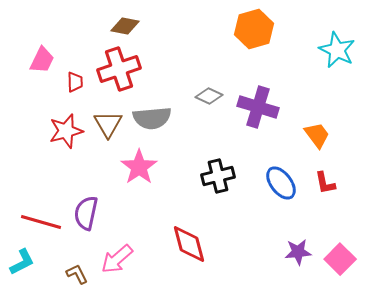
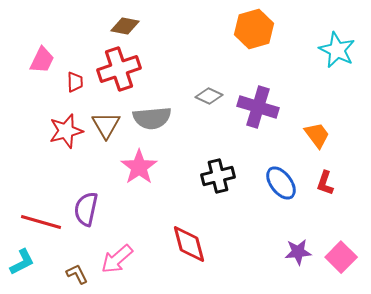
brown triangle: moved 2 px left, 1 px down
red L-shape: rotated 30 degrees clockwise
purple semicircle: moved 4 px up
pink square: moved 1 px right, 2 px up
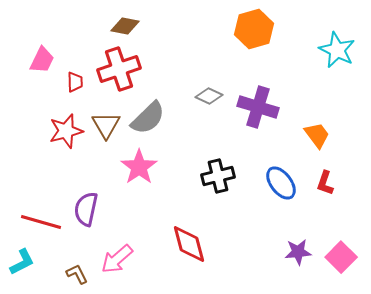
gray semicircle: moved 4 px left; rotated 39 degrees counterclockwise
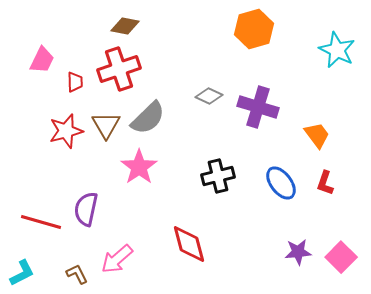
cyan L-shape: moved 11 px down
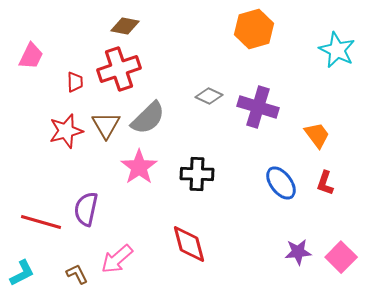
pink trapezoid: moved 11 px left, 4 px up
black cross: moved 21 px left, 2 px up; rotated 16 degrees clockwise
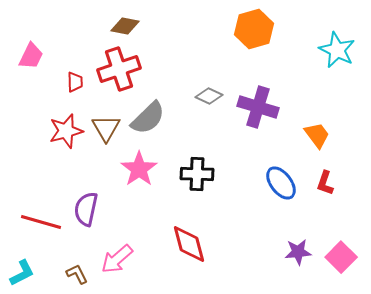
brown triangle: moved 3 px down
pink star: moved 2 px down
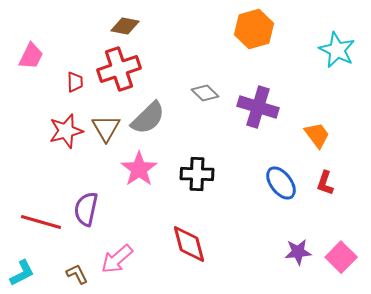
gray diamond: moved 4 px left, 3 px up; rotated 20 degrees clockwise
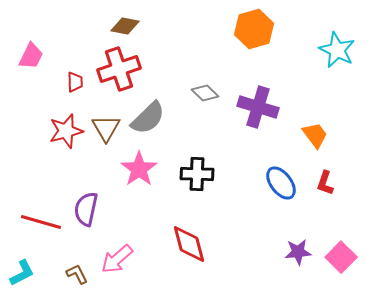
orange trapezoid: moved 2 px left
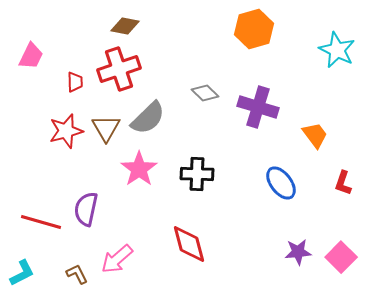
red L-shape: moved 18 px right
